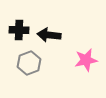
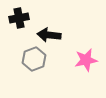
black cross: moved 12 px up; rotated 12 degrees counterclockwise
gray hexagon: moved 5 px right, 4 px up
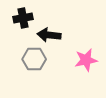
black cross: moved 4 px right
gray hexagon: rotated 20 degrees clockwise
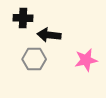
black cross: rotated 12 degrees clockwise
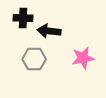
black arrow: moved 4 px up
pink star: moved 3 px left, 2 px up
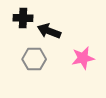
black arrow: rotated 15 degrees clockwise
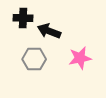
pink star: moved 3 px left
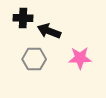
pink star: rotated 10 degrees clockwise
